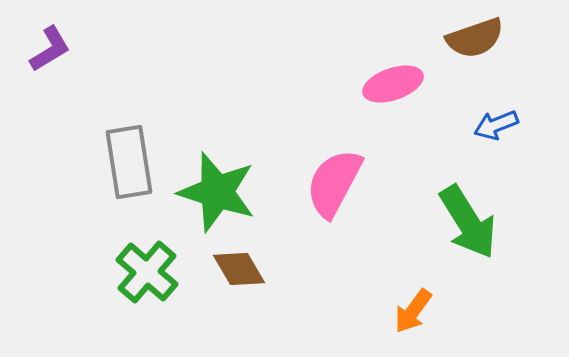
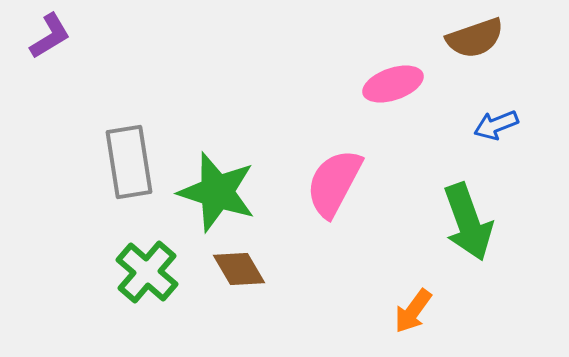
purple L-shape: moved 13 px up
green arrow: rotated 12 degrees clockwise
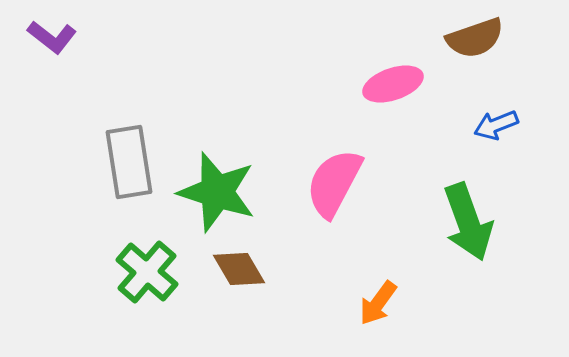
purple L-shape: moved 2 px right, 1 px down; rotated 69 degrees clockwise
orange arrow: moved 35 px left, 8 px up
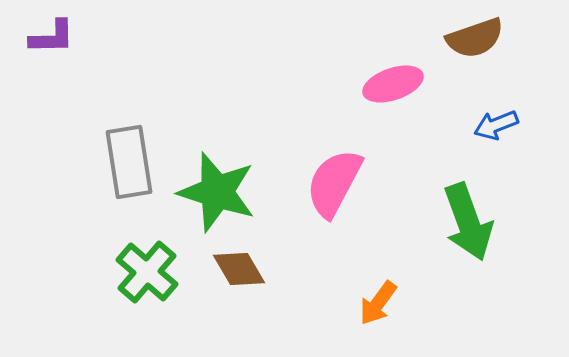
purple L-shape: rotated 39 degrees counterclockwise
